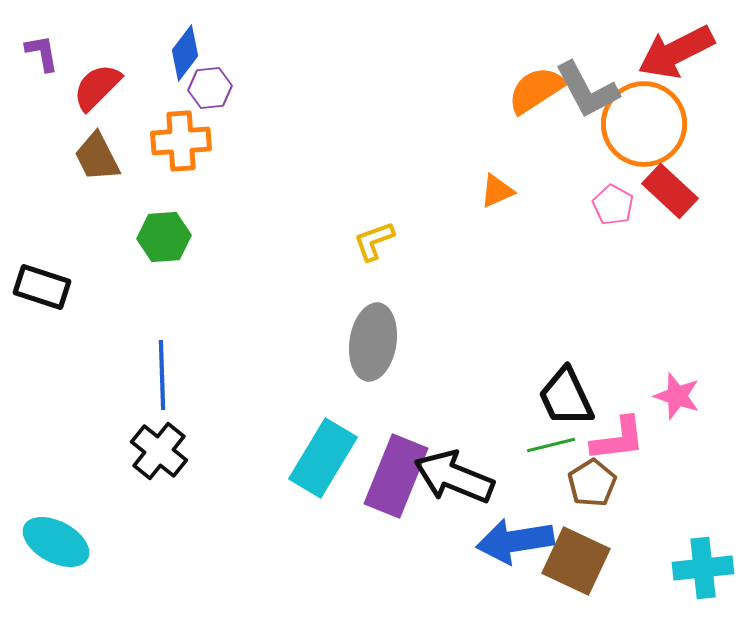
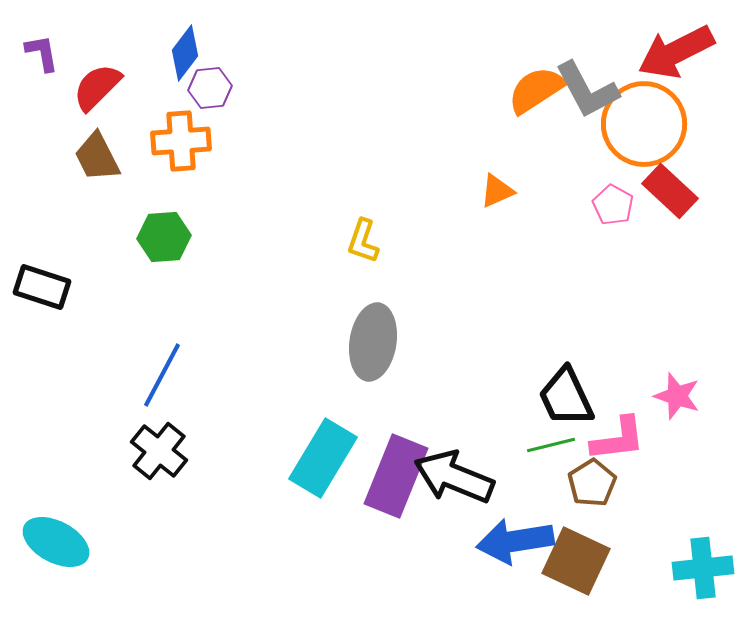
yellow L-shape: moved 11 px left; rotated 51 degrees counterclockwise
blue line: rotated 30 degrees clockwise
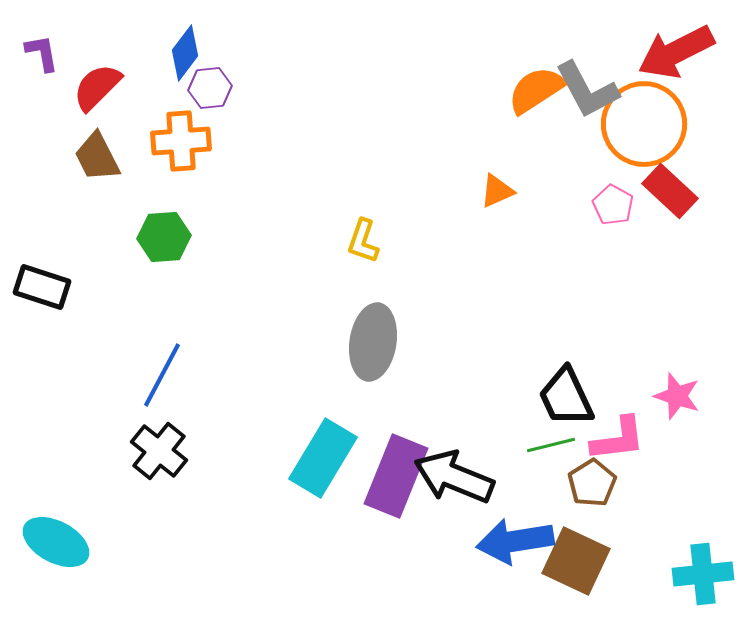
cyan cross: moved 6 px down
